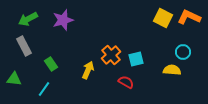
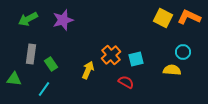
gray rectangle: moved 7 px right, 8 px down; rotated 36 degrees clockwise
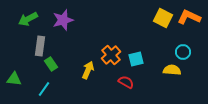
gray rectangle: moved 9 px right, 8 px up
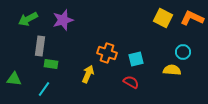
orange L-shape: moved 3 px right, 1 px down
orange cross: moved 4 px left, 2 px up; rotated 30 degrees counterclockwise
green rectangle: rotated 48 degrees counterclockwise
yellow arrow: moved 4 px down
red semicircle: moved 5 px right
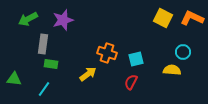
gray rectangle: moved 3 px right, 2 px up
yellow arrow: rotated 30 degrees clockwise
red semicircle: rotated 91 degrees counterclockwise
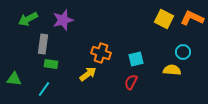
yellow square: moved 1 px right, 1 px down
orange cross: moved 6 px left
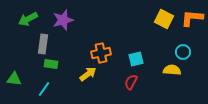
orange L-shape: rotated 20 degrees counterclockwise
orange cross: rotated 30 degrees counterclockwise
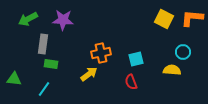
purple star: rotated 20 degrees clockwise
yellow arrow: moved 1 px right
red semicircle: rotated 49 degrees counterclockwise
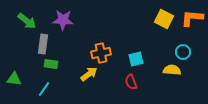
green arrow: moved 1 px left, 2 px down; rotated 114 degrees counterclockwise
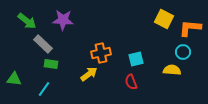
orange L-shape: moved 2 px left, 10 px down
gray rectangle: rotated 54 degrees counterclockwise
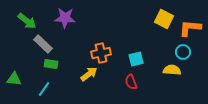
purple star: moved 2 px right, 2 px up
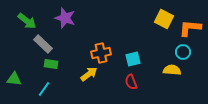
purple star: rotated 15 degrees clockwise
cyan square: moved 3 px left
